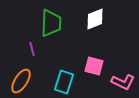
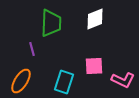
pink square: rotated 18 degrees counterclockwise
pink L-shape: moved 2 px up
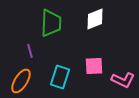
purple line: moved 2 px left, 2 px down
cyan rectangle: moved 4 px left, 5 px up
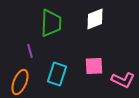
cyan rectangle: moved 3 px left, 3 px up
orange ellipse: moved 1 px left, 1 px down; rotated 10 degrees counterclockwise
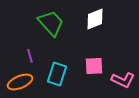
green trapezoid: rotated 44 degrees counterclockwise
purple line: moved 5 px down
orange ellipse: rotated 45 degrees clockwise
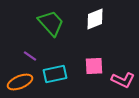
purple line: rotated 40 degrees counterclockwise
cyan rectangle: moved 2 px left; rotated 60 degrees clockwise
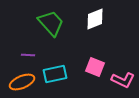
purple line: moved 2 px left, 1 px up; rotated 32 degrees counterclockwise
pink square: moved 1 px right, 1 px down; rotated 24 degrees clockwise
orange ellipse: moved 2 px right
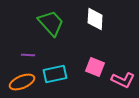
white diamond: rotated 65 degrees counterclockwise
